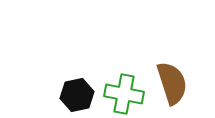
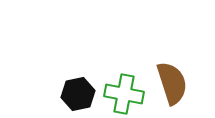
black hexagon: moved 1 px right, 1 px up
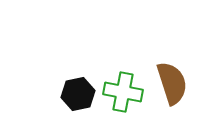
green cross: moved 1 px left, 2 px up
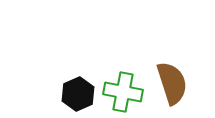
black hexagon: rotated 12 degrees counterclockwise
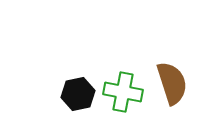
black hexagon: rotated 12 degrees clockwise
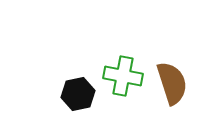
green cross: moved 16 px up
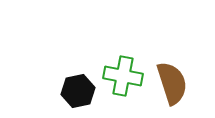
black hexagon: moved 3 px up
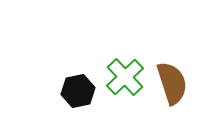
green cross: moved 2 px right, 1 px down; rotated 36 degrees clockwise
